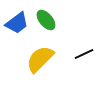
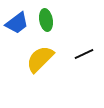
green ellipse: rotated 30 degrees clockwise
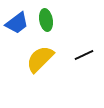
black line: moved 1 px down
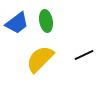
green ellipse: moved 1 px down
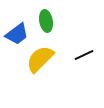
blue trapezoid: moved 11 px down
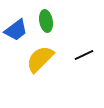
blue trapezoid: moved 1 px left, 4 px up
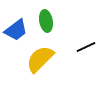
black line: moved 2 px right, 8 px up
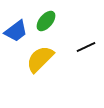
green ellipse: rotated 50 degrees clockwise
blue trapezoid: moved 1 px down
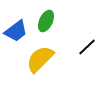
green ellipse: rotated 15 degrees counterclockwise
black line: moved 1 px right; rotated 18 degrees counterclockwise
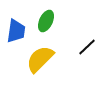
blue trapezoid: rotated 45 degrees counterclockwise
